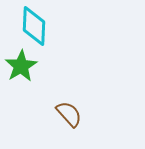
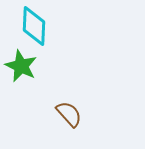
green star: rotated 16 degrees counterclockwise
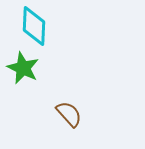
green star: moved 2 px right, 2 px down
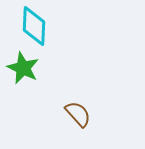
brown semicircle: moved 9 px right
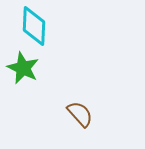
brown semicircle: moved 2 px right
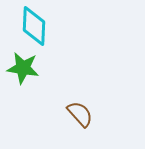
green star: rotated 16 degrees counterclockwise
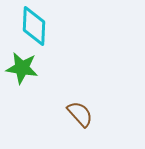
green star: moved 1 px left
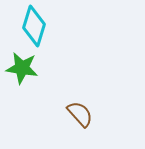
cyan diamond: rotated 15 degrees clockwise
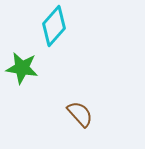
cyan diamond: moved 20 px right; rotated 24 degrees clockwise
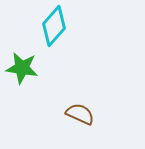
brown semicircle: rotated 24 degrees counterclockwise
